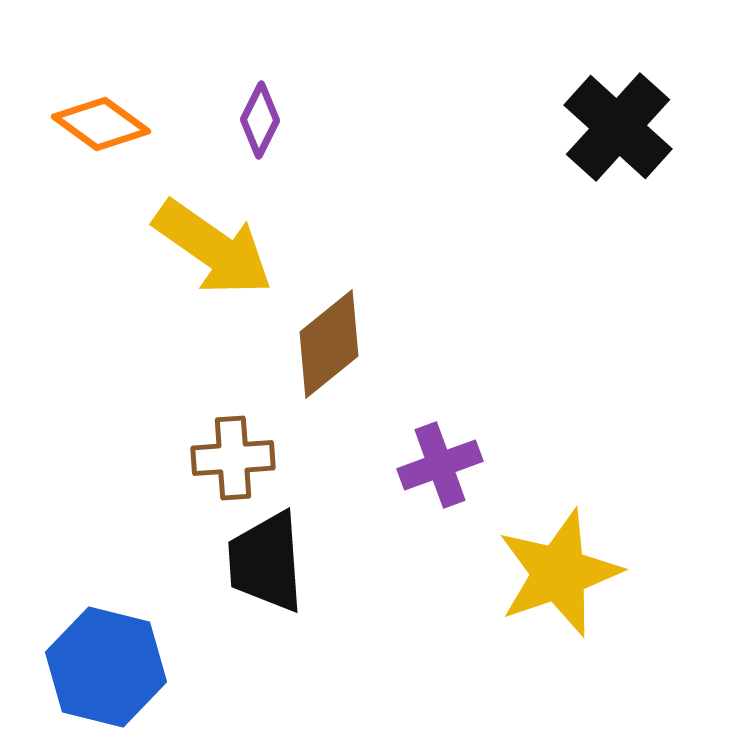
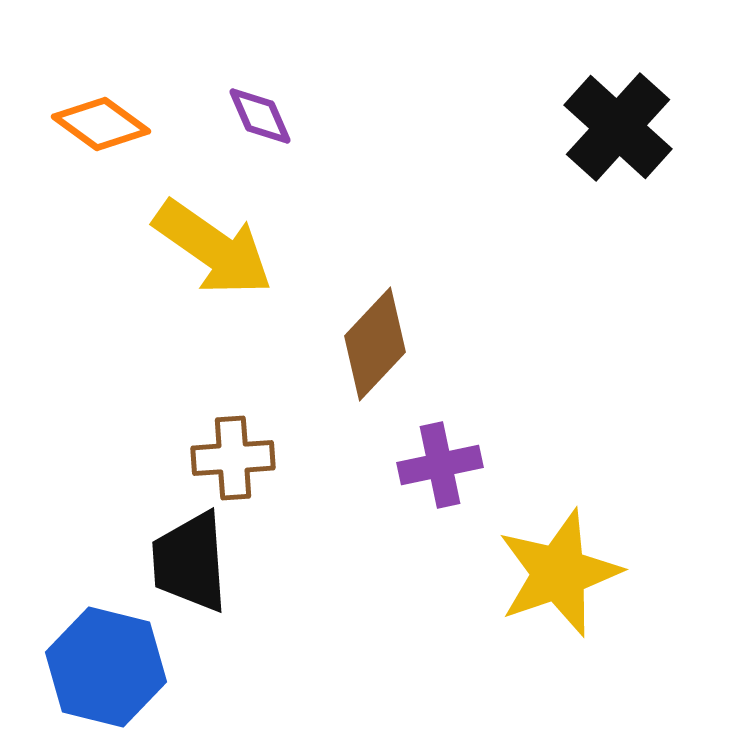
purple diamond: moved 4 px up; rotated 50 degrees counterclockwise
brown diamond: moved 46 px right; rotated 8 degrees counterclockwise
purple cross: rotated 8 degrees clockwise
black trapezoid: moved 76 px left
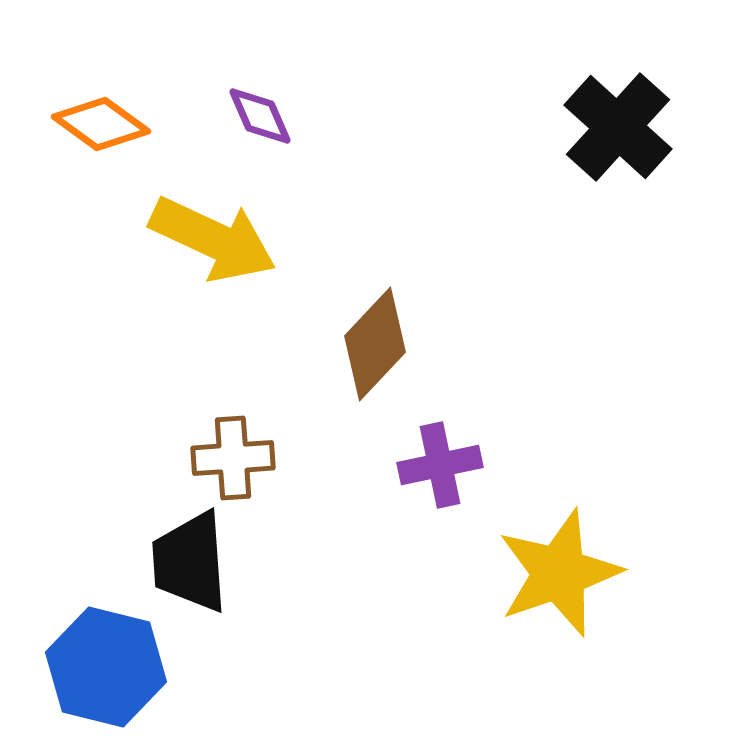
yellow arrow: moved 9 px up; rotated 10 degrees counterclockwise
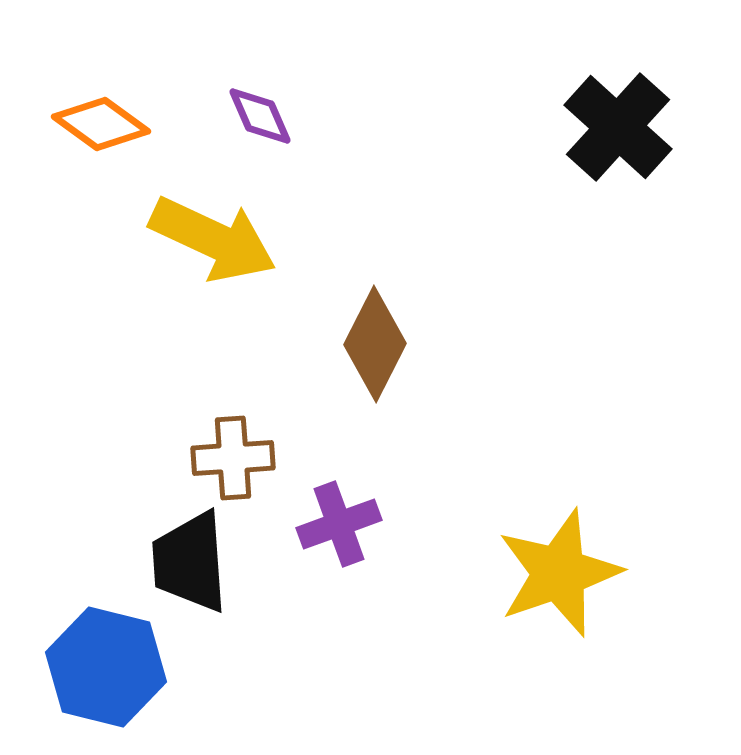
brown diamond: rotated 16 degrees counterclockwise
purple cross: moved 101 px left, 59 px down; rotated 8 degrees counterclockwise
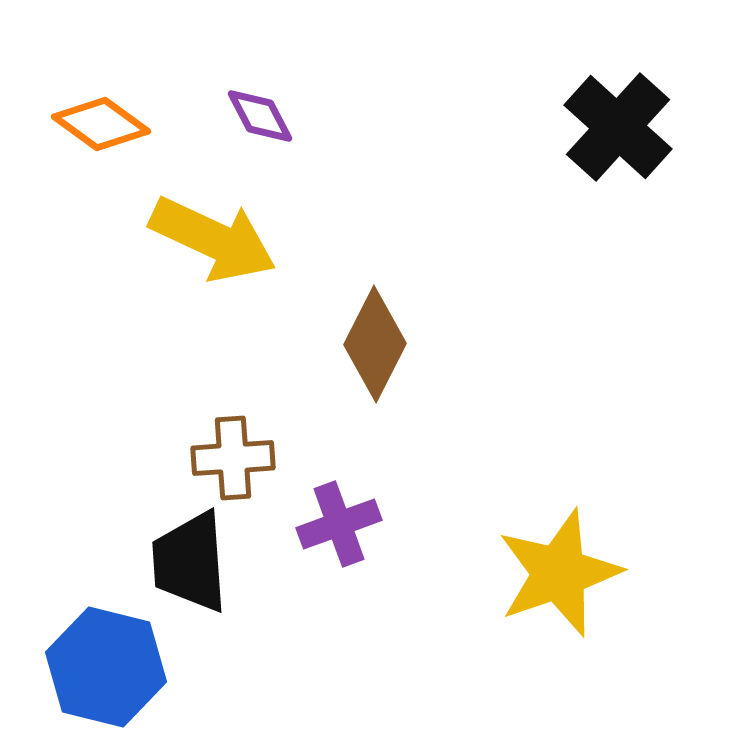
purple diamond: rotated 4 degrees counterclockwise
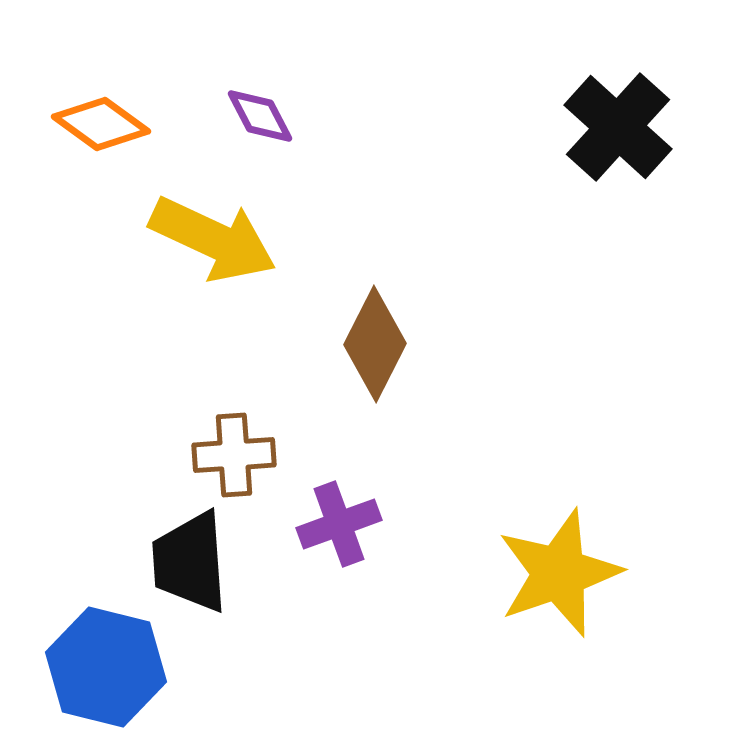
brown cross: moved 1 px right, 3 px up
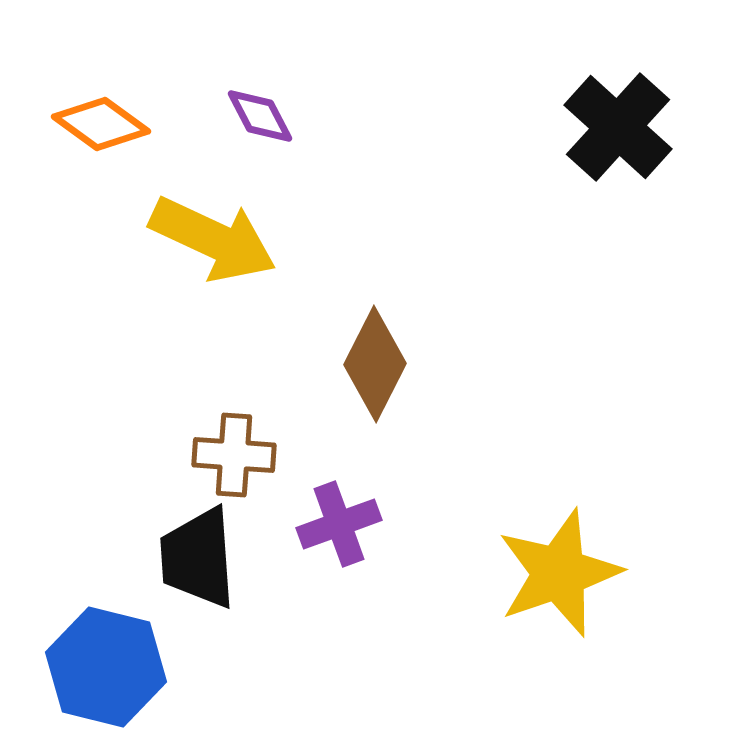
brown diamond: moved 20 px down
brown cross: rotated 8 degrees clockwise
black trapezoid: moved 8 px right, 4 px up
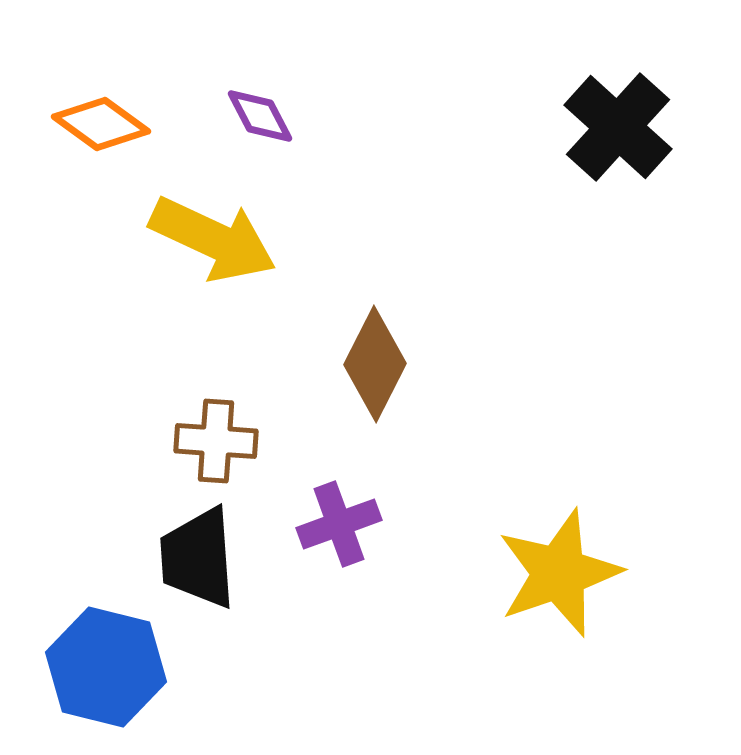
brown cross: moved 18 px left, 14 px up
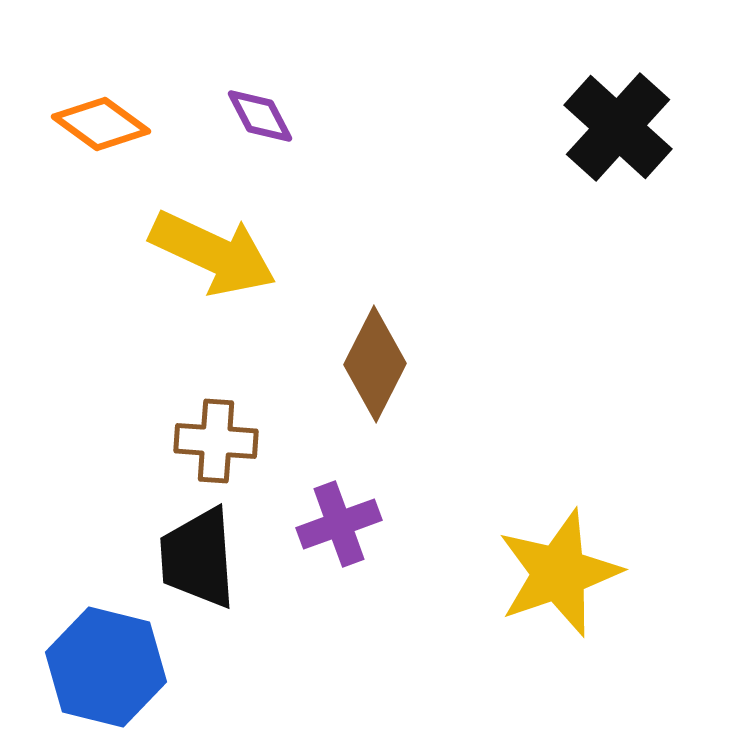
yellow arrow: moved 14 px down
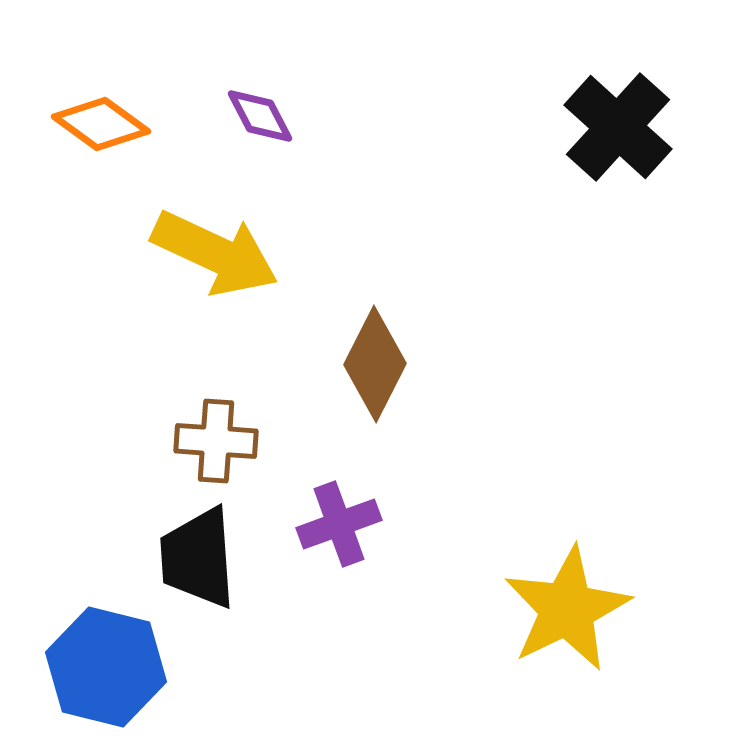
yellow arrow: moved 2 px right
yellow star: moved 8 px right, 36 px down; rotated 7 degrees counterclockwise
